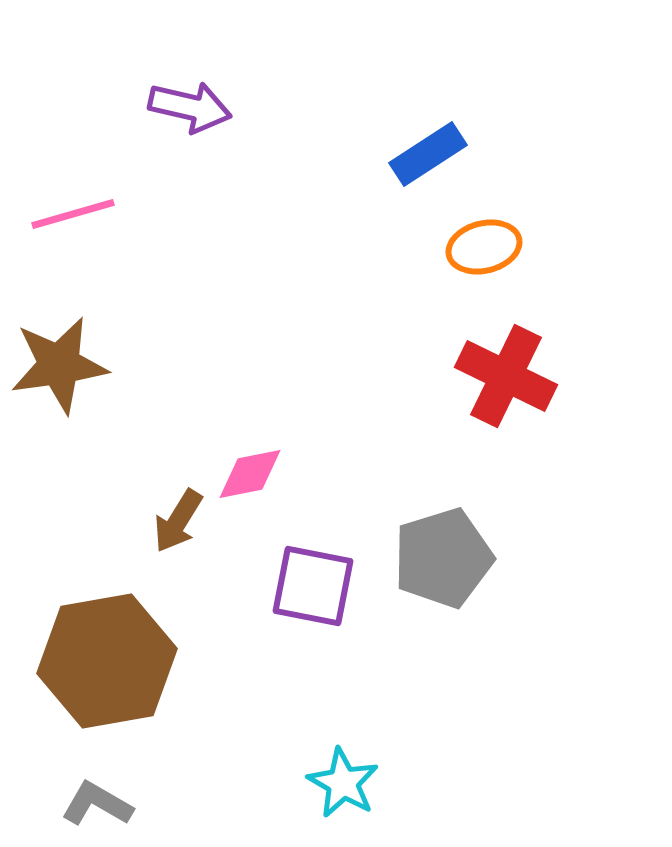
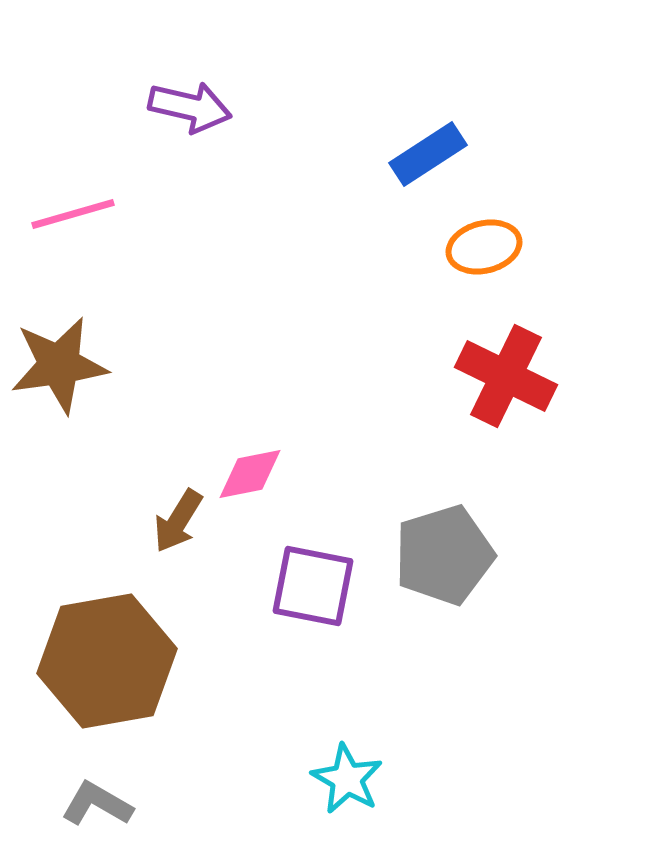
gray pentagon: moved 1 px right, 3 px up
cyan star: moved 4 px right, 4 px up
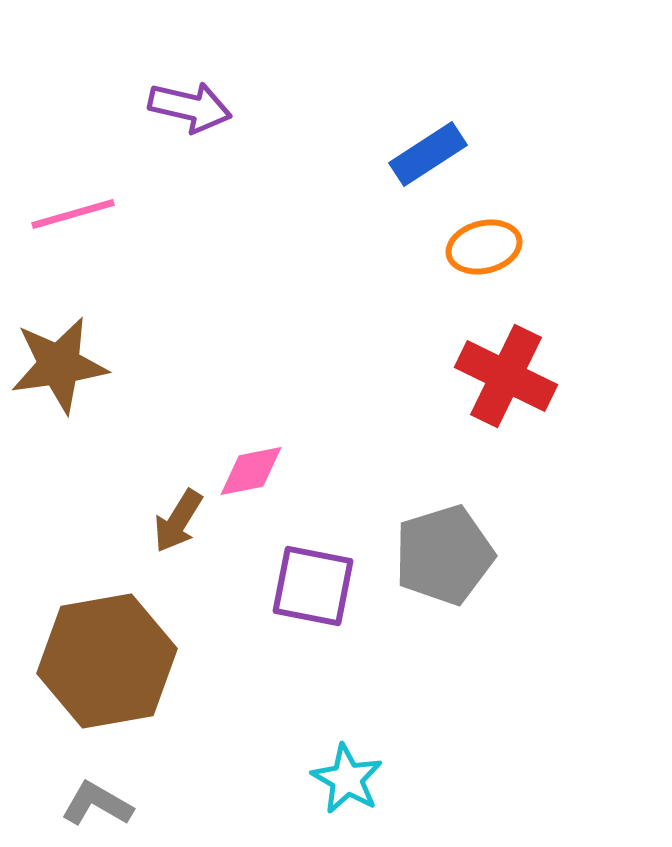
pink diamond: moved 1 px right, 3 px up
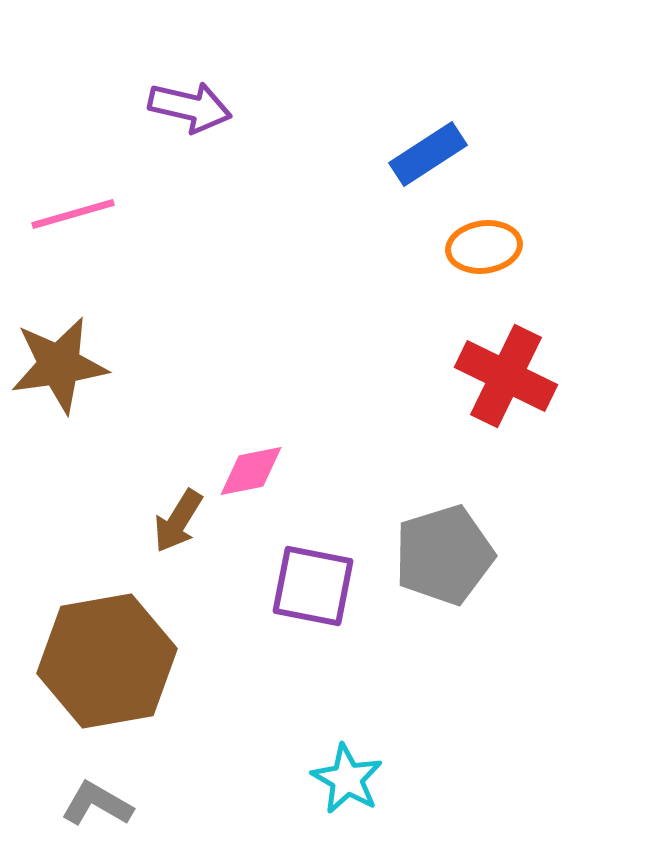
orange ellipse: rotated 6 degrees clockwise
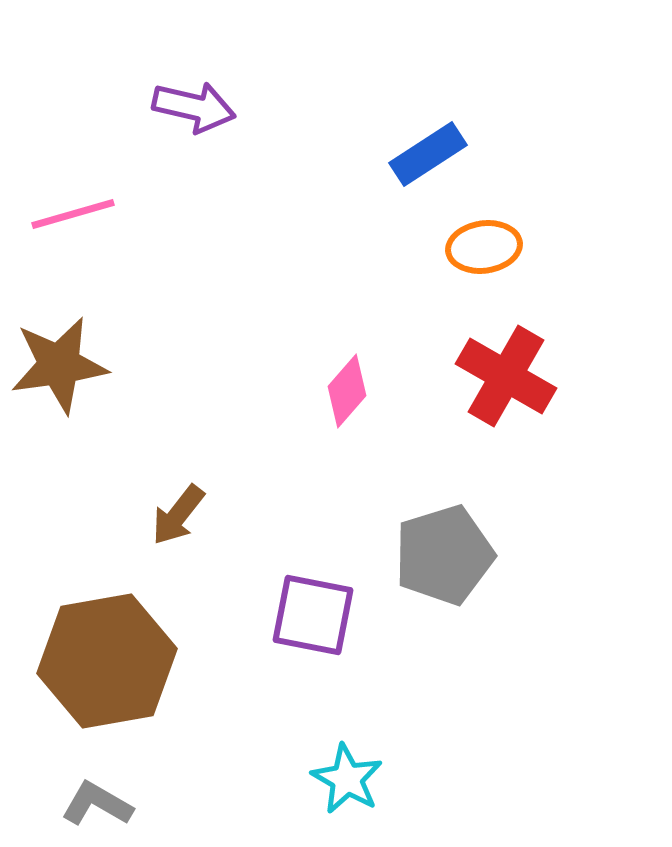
purple arrow: moved 4 px right
red cross: rotated 4 degrees clockwise
pink diamond: moved 96 px right, 80 px up; rotated 38 degrees counterclockwise
brown arrow: moved 6 px up; rotated 6 degrees clockwise
purple square: moved 29 px down
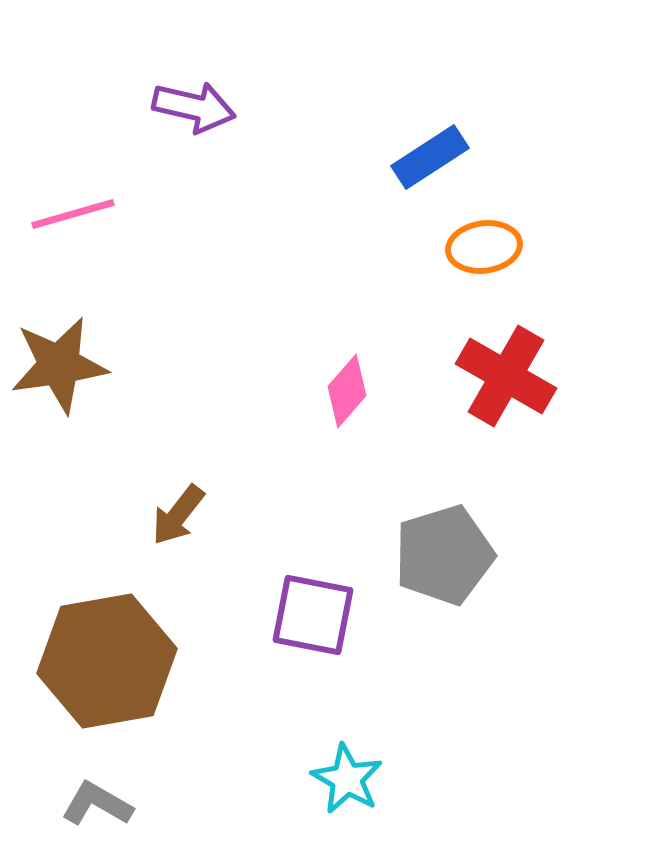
blue rectangle: moved 2 px right, 3 px down
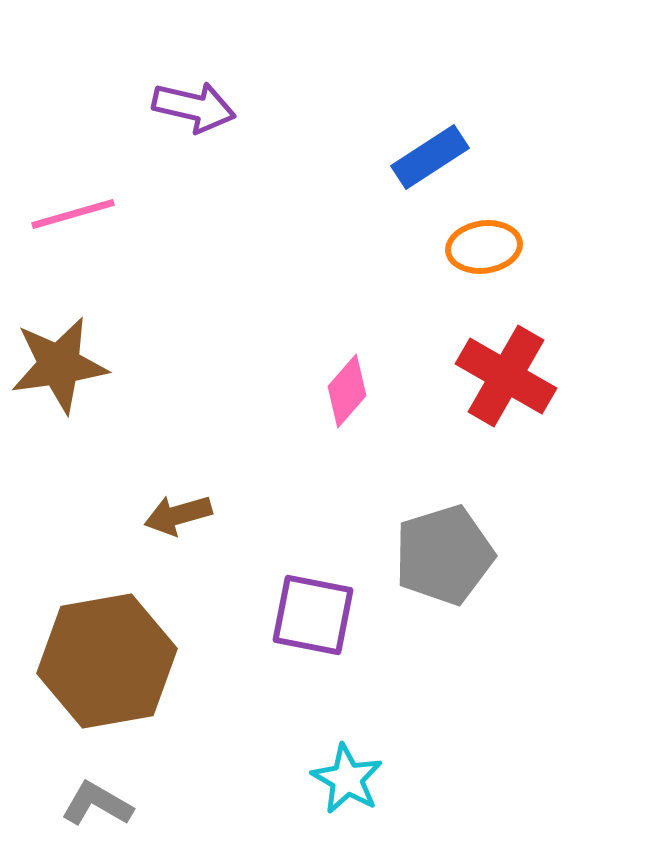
brown arrow: rotated 36 degrees clockwise
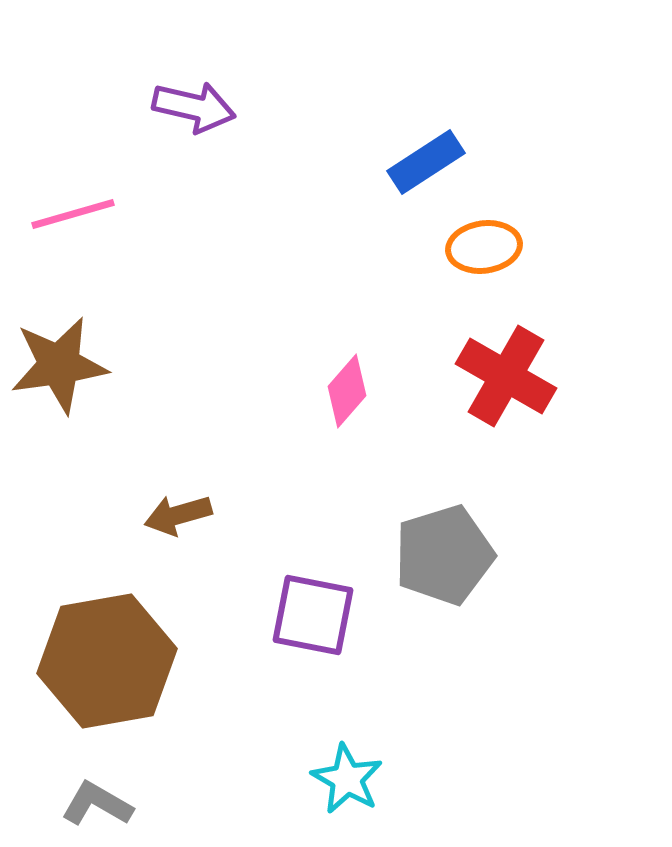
blue rectangle: moved 4 px left, 5 px down
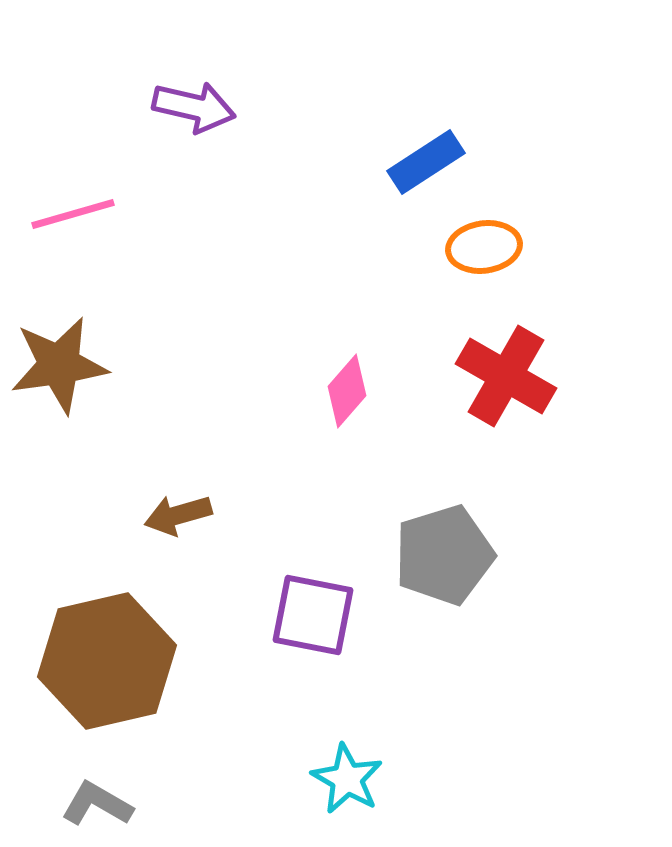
brown hexagon: rotated 3 degrees counterclockwise
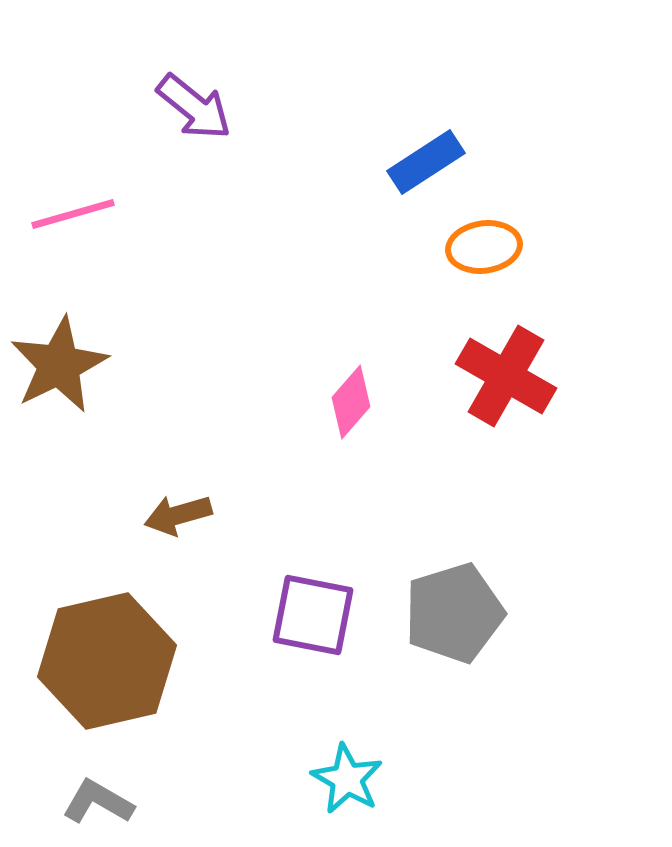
purple arrow: rotated 26 degrees clockwise
brown star: rotated 18 degrees counterclockwise
pink diamond: moved 4 px right, 11 px down
gray pentagon: moved 10 px right, 58 px down
gray L-shape: moved 1 px right, 2 px up
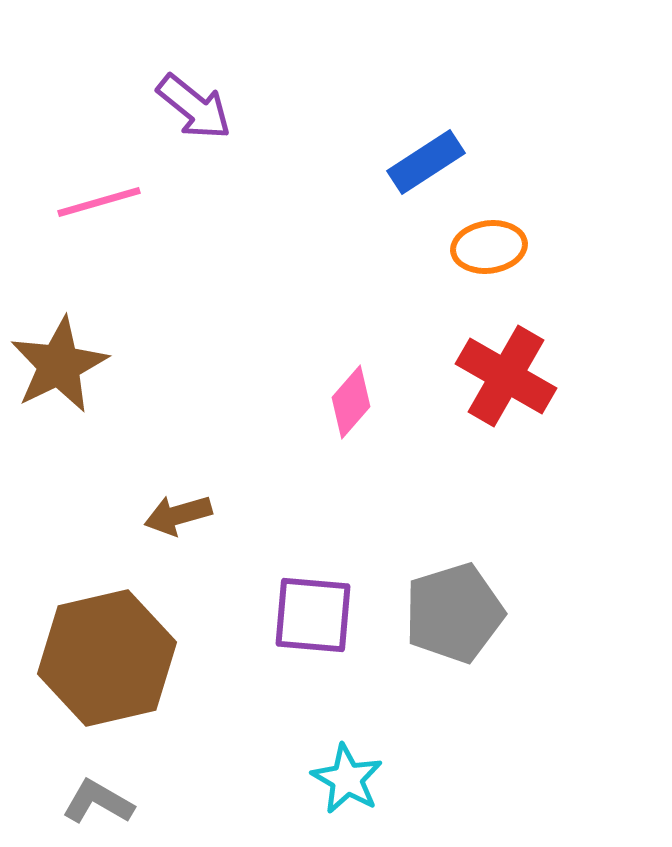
pink line: moved 26 px right, 12 px up
orange ellipse: moved 5 px right
purple square: rotated 6 degrees counterclockwise
brown hexagon: moved 3 px up
